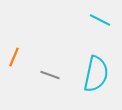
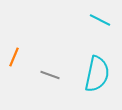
cyan semicircle: moved 1 px right
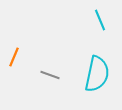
cyan line: rotated 40 degrees clockwise
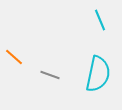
orange line: rotated 72 degrees counterclockwise
cyan semicircle: moved 1 px right
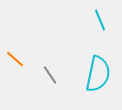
orange line: moved 1 px right, 2 px down
gray line: rotated 36 degrees clockwise
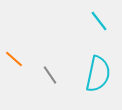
cyan line: moved 1 px left, 1 px down; rotated 15 degrees counterclockwise
orange line: moved 1 px left
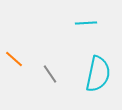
cyan line: moved 13 px left, 2 px down; rotated 55 degrees counterclockwise
gray line: moved 1 px up
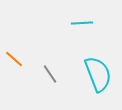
cyan line: moved 4 px left
cyan semicircle: rotated 33 degrees counterclockwise
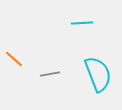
gray line: rotated 66 degrees counterclockwise
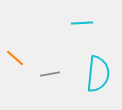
orange line: moved 1 px right, 1 px up
cyan semicircle: rotated 27 degrees clockwise
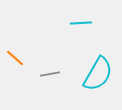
cyan line: moved 1 px left
cyan semicircle: rotated 24 degrees clockwise
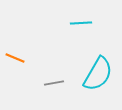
orange line: rotated 18 degrees counterclockwise
gray line: moved 4 px right, 9 px down
